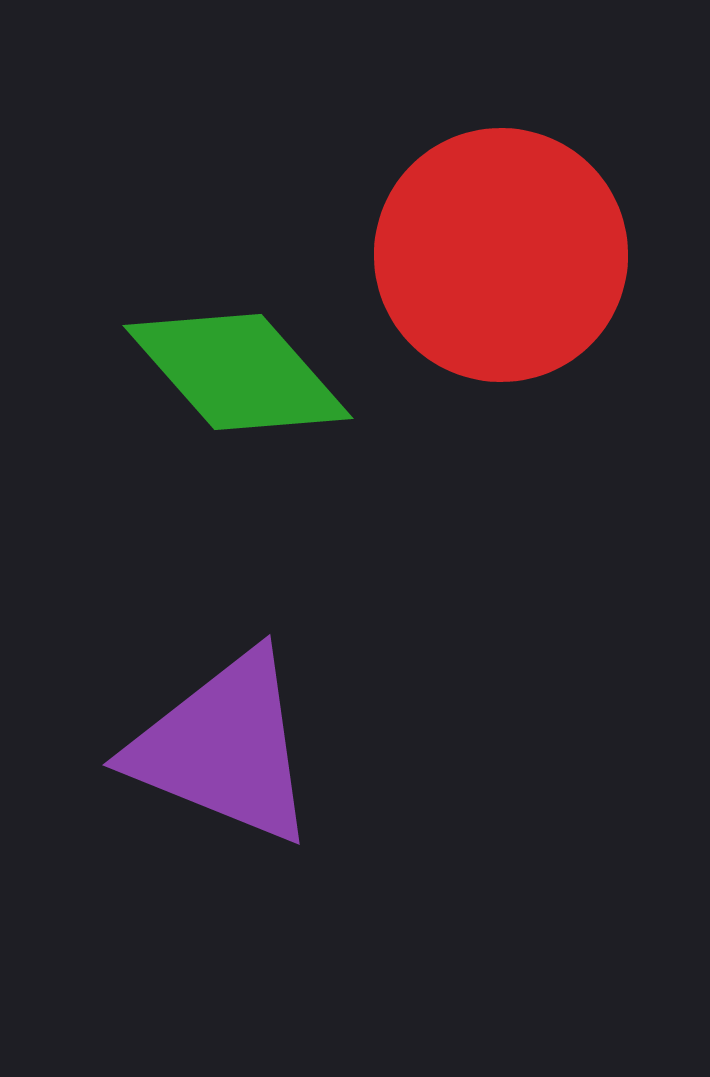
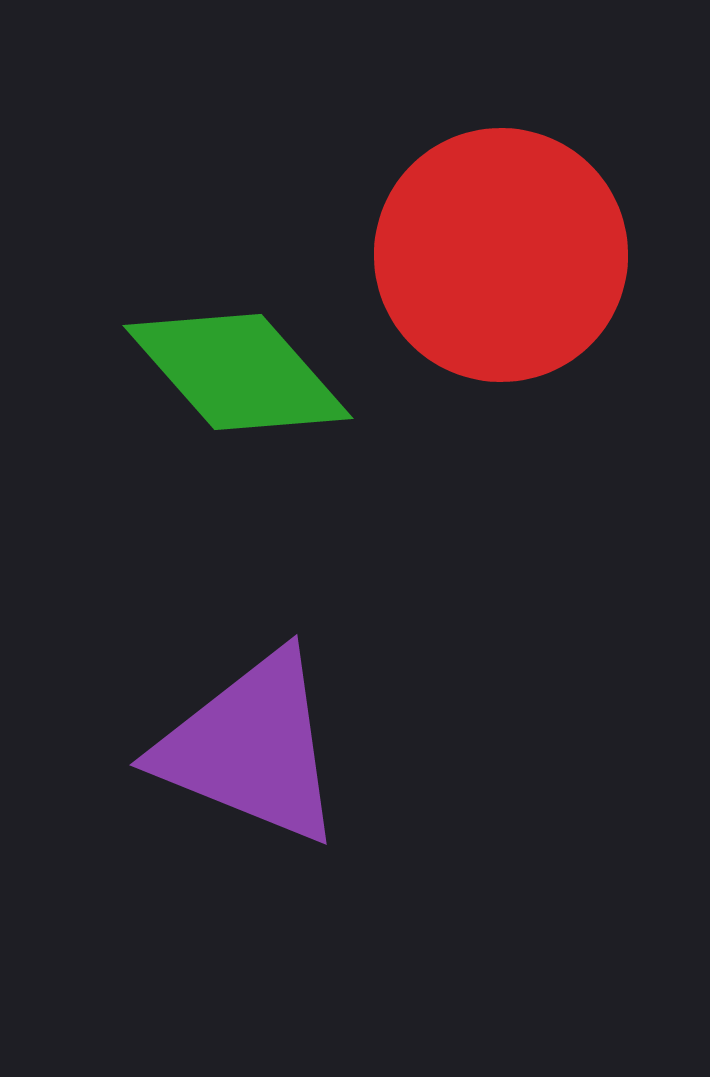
purple triangle: moved 27 px right
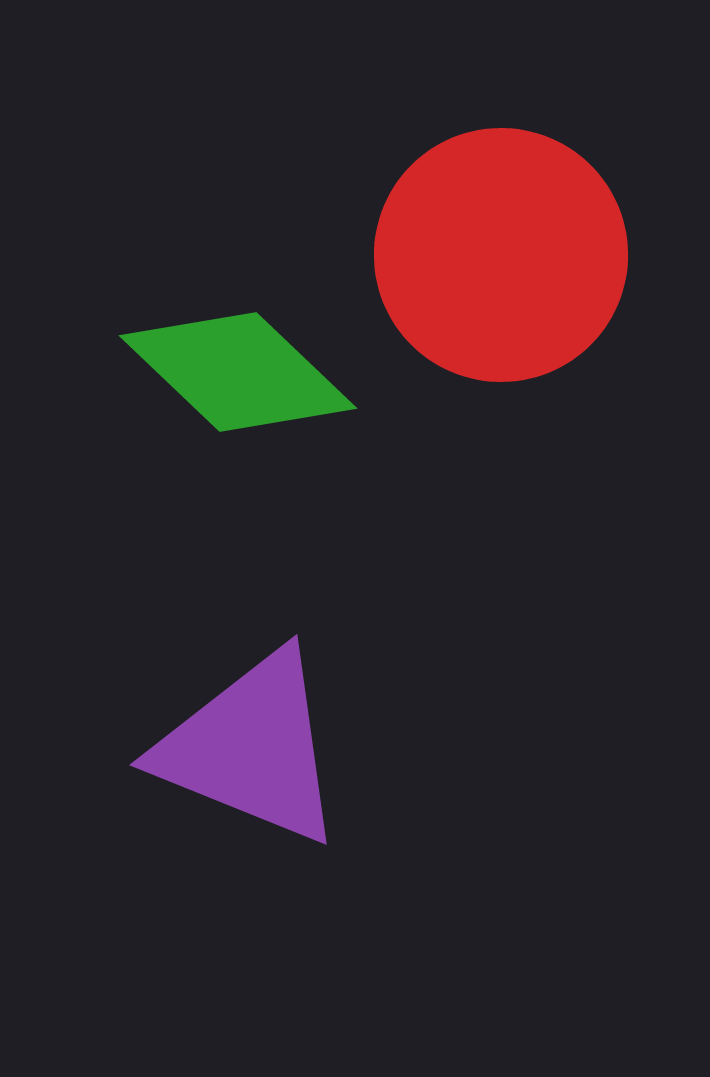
green diamond: rotated 5 degrees counterclockwise
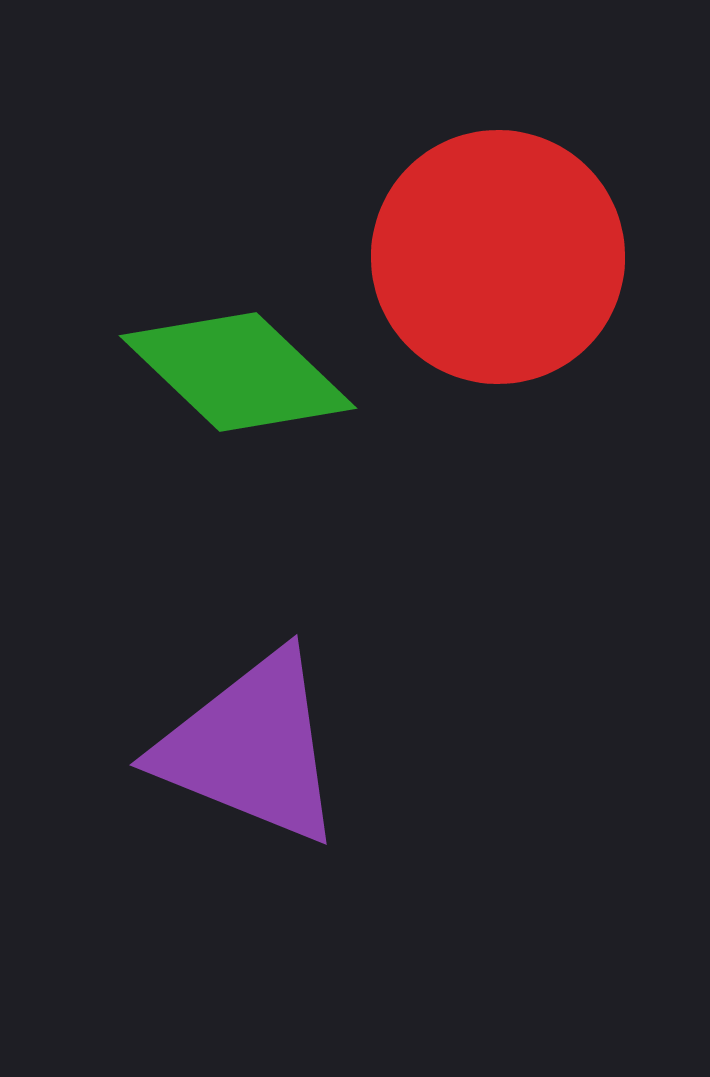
red circle: moved 3 px left, 2 px down
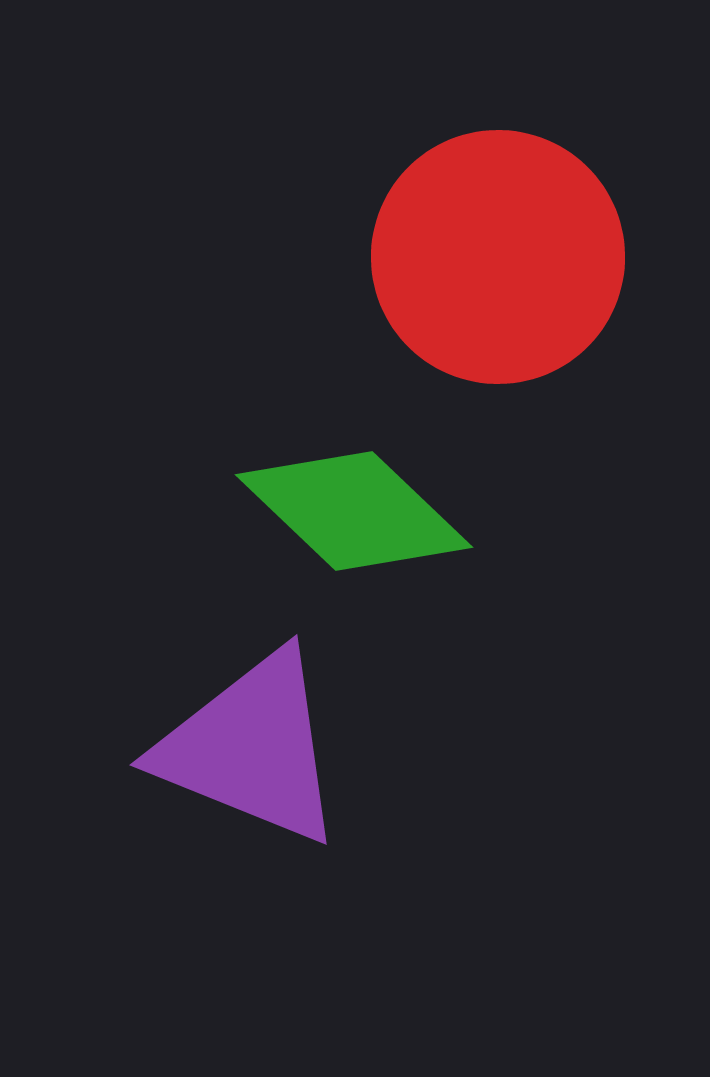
green diamond: moved 116 px right, 139 px down
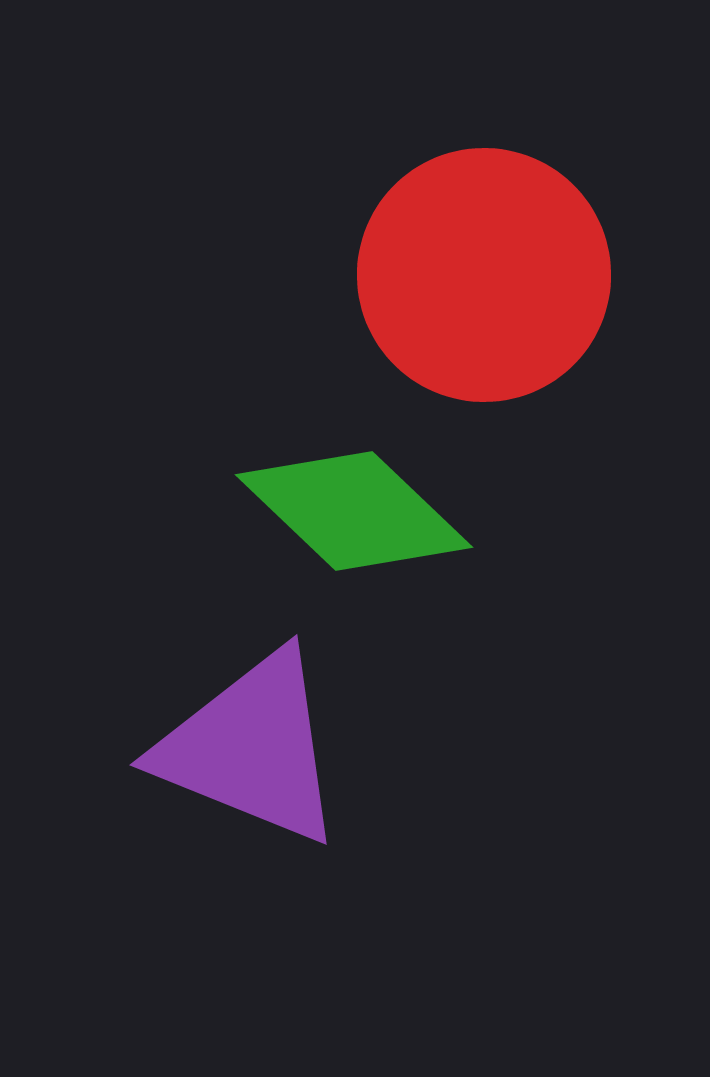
red circle: moved 14 px left, 18 px down
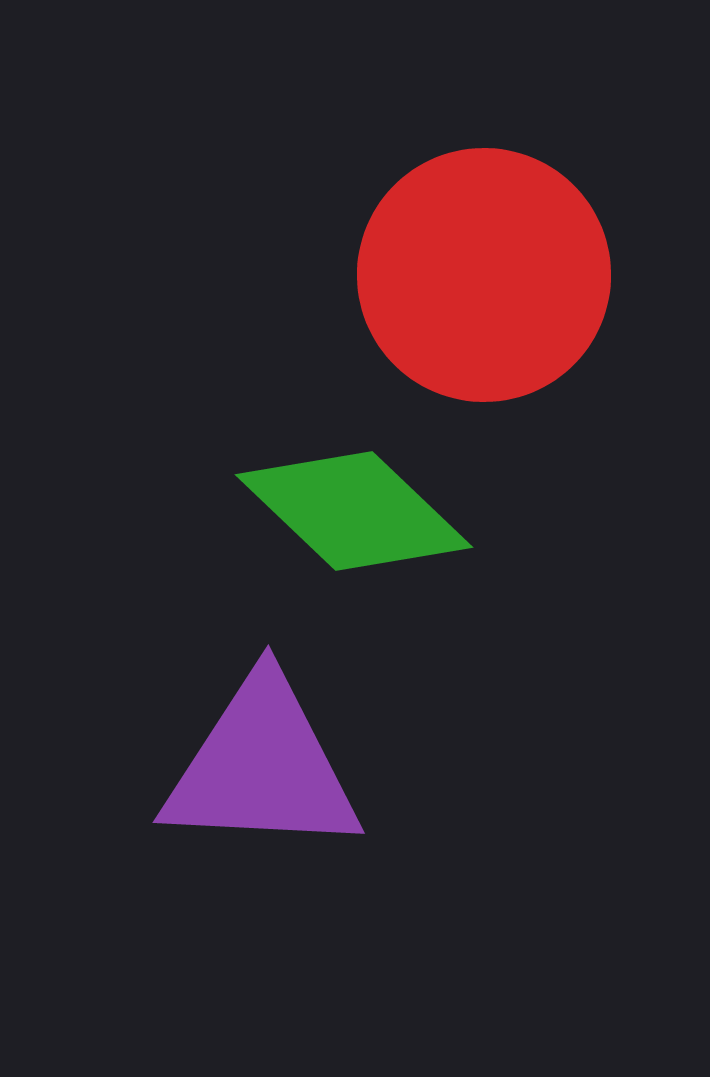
purple triangle: moved 11 px right, 19 px down; rotated 19 degrees counterclockwise
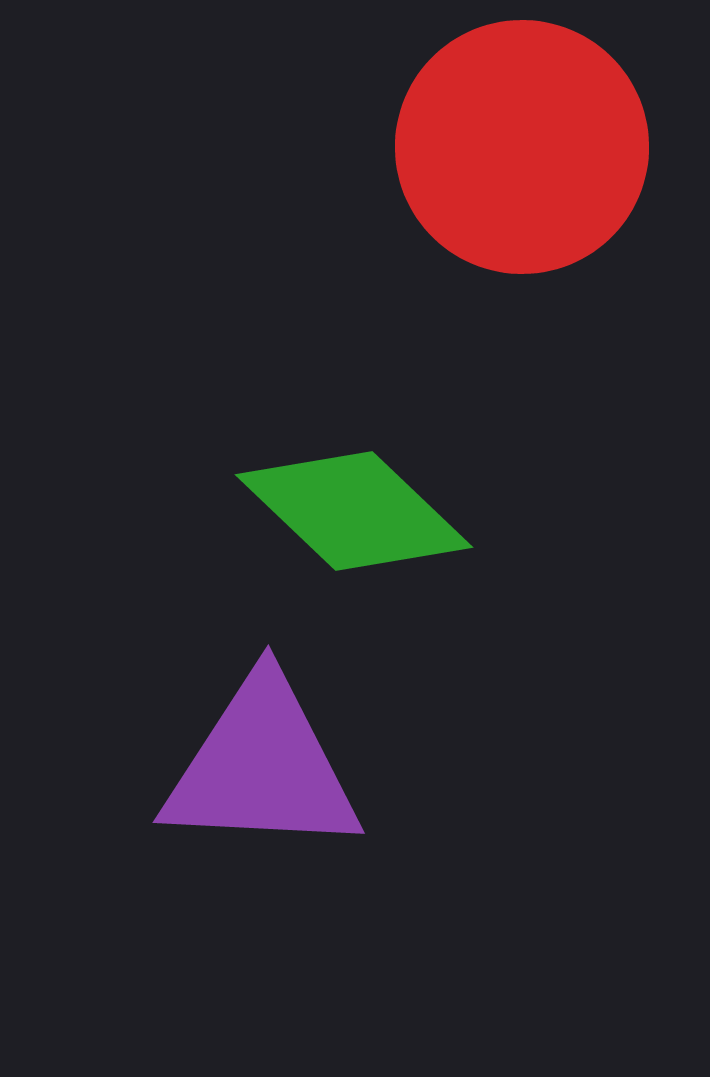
red circle: moved 38 px right, 128 px up
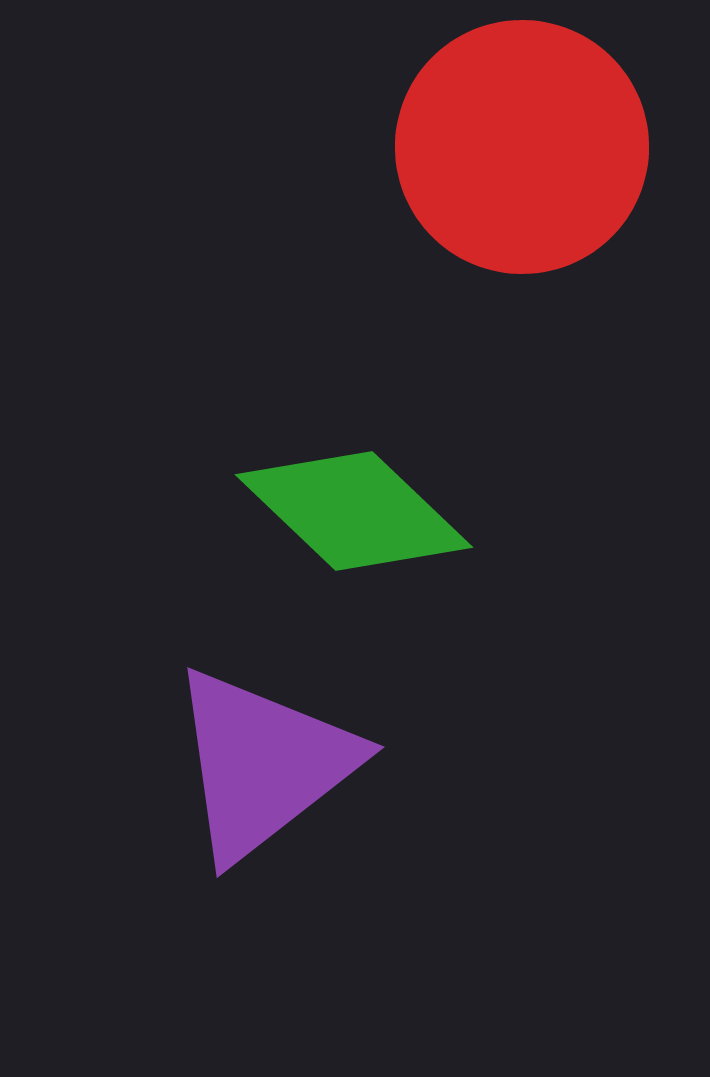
purple triangle: moved 1 px right, 3 px up; rotated 41 degrees counterclockwise
